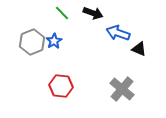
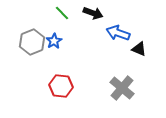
gray cross: moved 1 px up
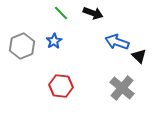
green line: moved 1 px left
blue arrow: moved 1 px left, 9 px down
gray hexagon: moved 10 px left, 4 px down
black triangle: moved 7 px down; rotated 21 degrees clockwise
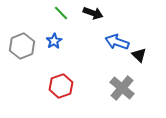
black triangle: moved 1 px up
red hexagon: rotated 25 degrees counterclockwise
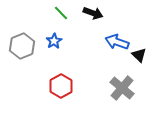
red hexagon: rotated 10 degrees counterclockwise
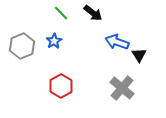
black arrow: rotated 18 degrees clockwise
black triangle: rotated 14 degrees clockwise
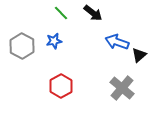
blue star: rotated 21 degrees clockwise
gray hexagon: rotated 10 degrees counterclockwise
black triangle: rotated 21 degrees clockwise
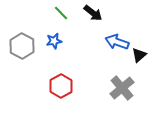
gray cross: rotated 10 degrees clockwise
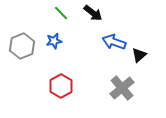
blue arrow: moved 3 px left
gray hexagon: rotated 10 degrees clockwise
